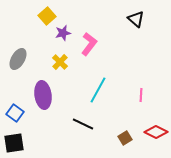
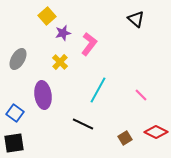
pink line: rotated 48 degrees counterclockwise
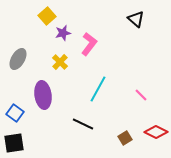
cyan line: moved 1 px up
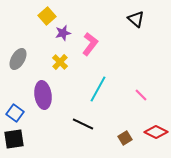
pink L-shape: moved 1 px right
black square: moved 4 px up
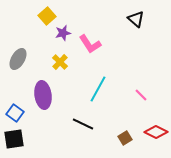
pink L-shape: rotated 110 degrees clockwise
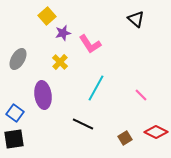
cyan line: moved 2 px left, 1 px up
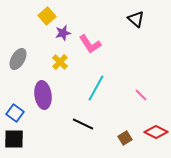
black square: rotated 10 degrees clockwise
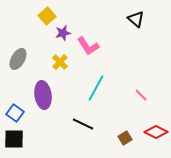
pink L-shape: moved 2 px left, 2 px down
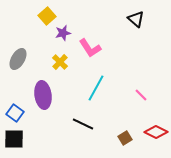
pink L-shape: moved 2 px right, 2 px down
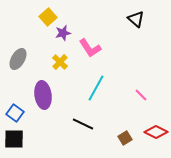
yellow square: moved 1 px right, 1 px down
